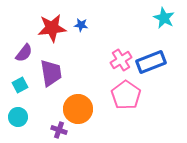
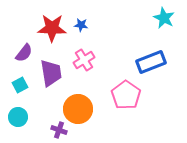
red star: rotated 8 degrees clockwise
pink cross: moved 37 px left
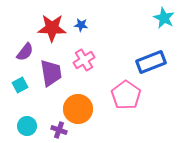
purple semicircle: moved 1 px right, 1 px up
cyan circle: moved 9 px right, 9 px down
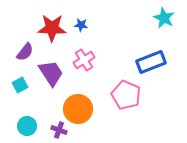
purple trapezoid: rotated 24 degrees counterclockwise
pink pentagon: rotated 12 degrees counterclockwise
